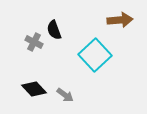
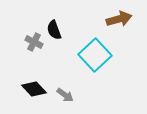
brown arrow: moved 1 px left, 1 px up; rotated 10 degrees counterclockwise
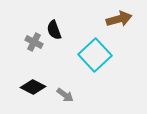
black diamond: moved 1 px left, 2 px up; rotated 20 degrees counterclockwise
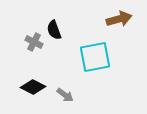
cyan square: moved 2 px down; rotated 32 degrees clockwise
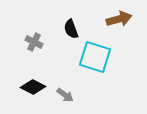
black semicircle: moved 17 px right, 1 px up
cyan square: rotated 28 degrees clockwise
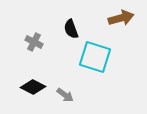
brown arrow: moved 2 px right, 1 px up
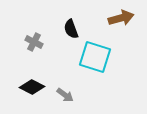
black diamond: moved 1 px left
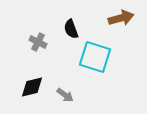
gray cross: moved 4 px right
black diamond: rotated 40 degrees counterclockwise
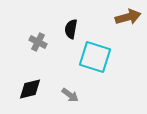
brown arrow: moved 7 px right, 1 px up
black semicircle: rotated 30 degrees clockwise
black diamond: moved 2 px left, 2 px down
gray arrow: moved 5 px right
